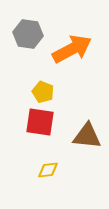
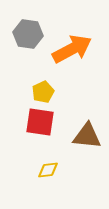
yellow pentagon: rotated 25 degrees clockwise
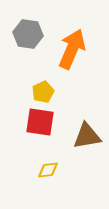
orange arrow: rotated 39 degrees counterclockwise
brown triangle: rotated 16 degrees counterclockwise
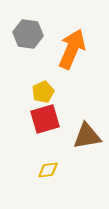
red square: moved 5 px right, 3 px up; rotated 24 degrees counterclockwise
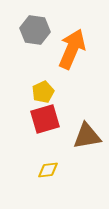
gray hexagon: moved 7 px right, 4 px up
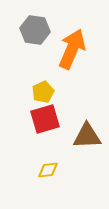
brown triangle: rotated 8 degrees clockwise
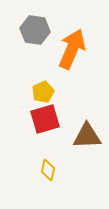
yellow diamond: rotated 70 degrees counterclockwise
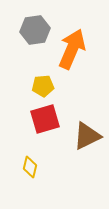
gray hexagon: rotated 16 degrees counterclockwise
yellow pentagon: moved 6 px up; rotated 20 degrees clockwise
brown triangle: rotated 24 degrees counterclockwise
yellow diamond: moved 18 px left, 3 px up
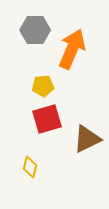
gray hexagon: rotated 8 degrees clockwise
red square: moved 2 px right
brown triangle: moved 3 px down
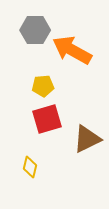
orange arrow: moved 1 px down; rotated 84 degrees counterclockwise
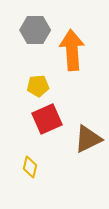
orange arrow: rotated 57 degrees clockwise
yellow pentagon: moved 5 px left
red square: rotated 8 degrees counterclockwise
brown triangle: moved 1 px right
